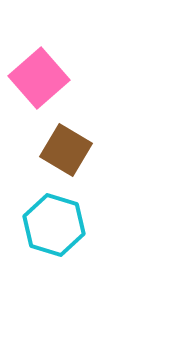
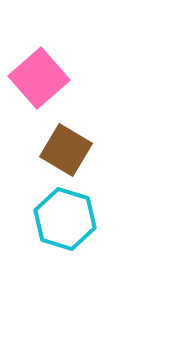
cyan hexagon: moved 11 px right, 6 px up
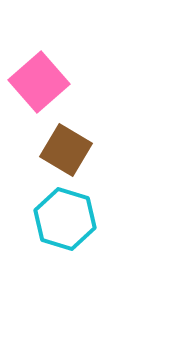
pink square: moved 4 px down
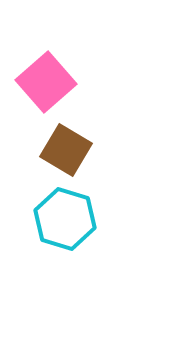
pink square: moved 7 px right
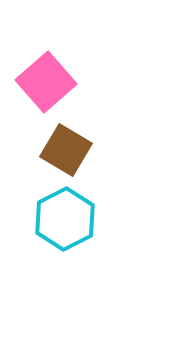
cyan hexagon: rotated 16 degrees clockwise
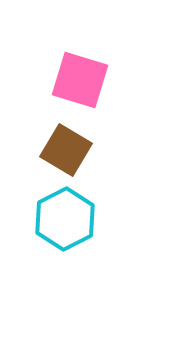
pink square: moved 34 px right, 2 px up; rotated 32 degrees counterclockwise
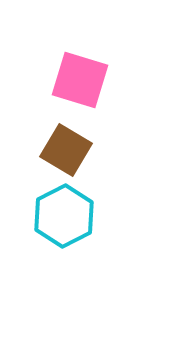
cyan hexagon: moved 1 px left, 3 px up
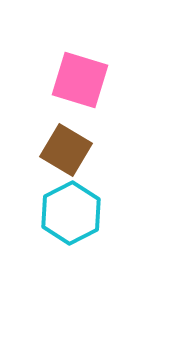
cyan hexagon: moved 7 px right, 3 px up
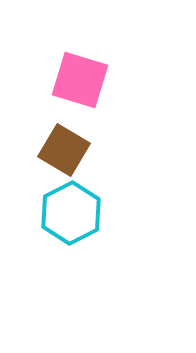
brown square: moved 2 px left
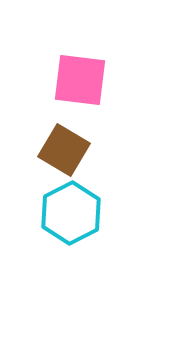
pink square: rotated 10 degrees counterclockwise
